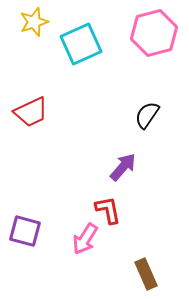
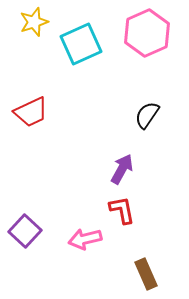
pink hexagon: moved 7 px left; rotated 9 degrees counterclockwise
purple arrow: moved 1 px left, 2 px down; rotated 12 degrees counterclockwise
red L-shape: moved 14 px right
purple square: rotated 28 degrees clockwise
pink arrow: rotated 44 degrees clockwise
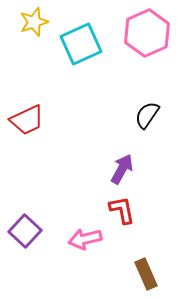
red trapezoid: moved 4 px left, 8 px down
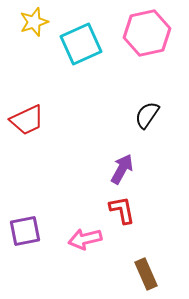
pink hexagon: rotated 12 degrees clockwise
purple square: rotated 36 degrees clockwise
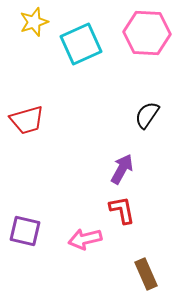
pink hexagon: rotated 15 degrees clockwise
red trapezoid: rotated 9 degrees clockwise
purple square: rotated 24 degrees clockwise
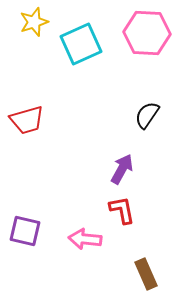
pink arrow: rotated 20 degrees clockwise
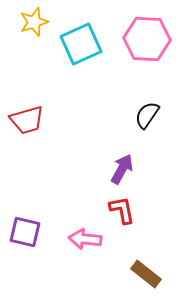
pink hexagon: moved 6 px down
purple square: moved 1 px down
brown rectangle: rotated 28 degrees counterclockwise
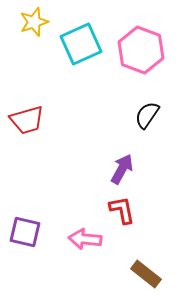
pink hexagon: moved 6 px left, 11 px down; rotated 18 degrees clockwise
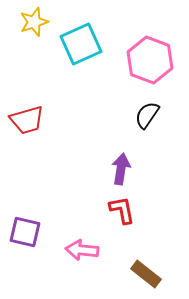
pink hexagon: moved 9 px right, 10 px down
purple arrow: moved 1 px left; rotated 20 degrees counterclockwise
pink arrow: moved 3 px left, 11 px down
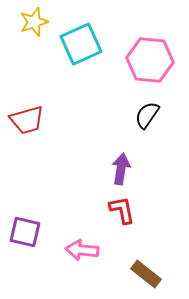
pink hexagon: rotated 15 degrees counterclockwise
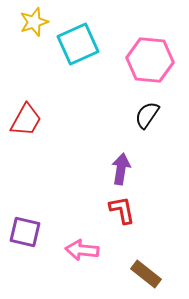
cyan square: moved 3 px left
red trapezoid: moved 1 px left; rotated 45 degrees counterclockwise
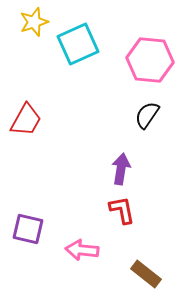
purple square: moved 3 px right, 3 px up
